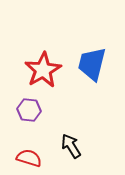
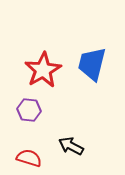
black arrow: rotated 30 degrees counterclockwise
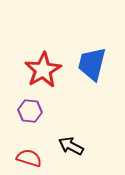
purple hexagon: moved 1 px right, 1 px down
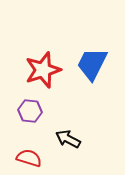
blue trapezoid: rotated 12 degrees clockwise
red star: rotated 12 degrees clockwise
black arrow: moved 3 px left, 7 px up
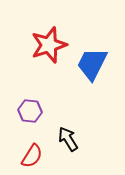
red star: moved 6 px right, 25 px up
black arrow: rotated 30 degrees clockwise
red semicircle: moved 3 px right, 2 px up; rotated 105 degrees clockwise
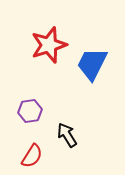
purple hexagon: rotated 15 degrees counterclockwise
black arrow: moved 1 px left, 4 px up
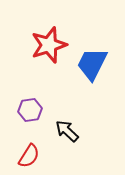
purple hexagon: moved 1 px up
black arrow: moved 4 px up; rotated 15 degrees counterclockwise
red semicircle: moved 3 px left
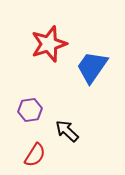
red star: moved 1 px up
blue trapezoid: moved 3 px down; rotated 9 degrees clockwise
red semicircle: moved 6 px right, 1 px up
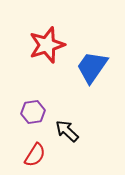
red star: moved 2 px left, 1 px down
purple hexagon: moved 3 px right, 2 px down
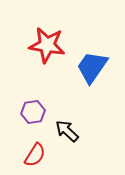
red star: rotated 27 degrees clockwise
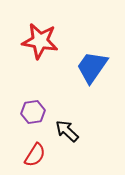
red star: moved 7 px left, 4 px up
